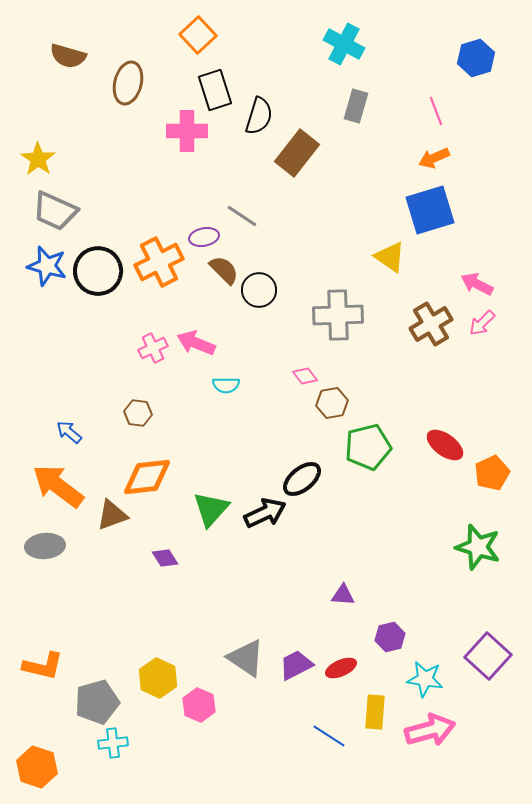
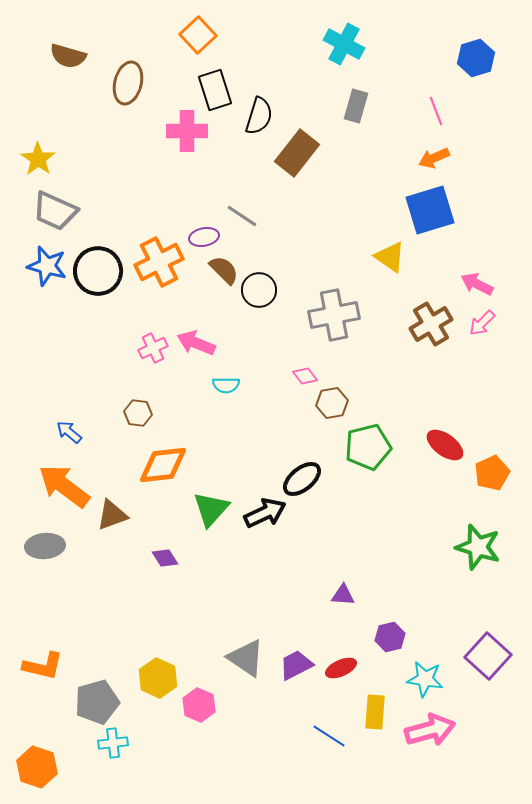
gray cross at (338, 315): moved 4 px left; rotated 9 degrees counterclockwise
orange diamond at (147, 477): moved 16 px right, 12 px up
orange arrow at (58, 486): moved 6 px right
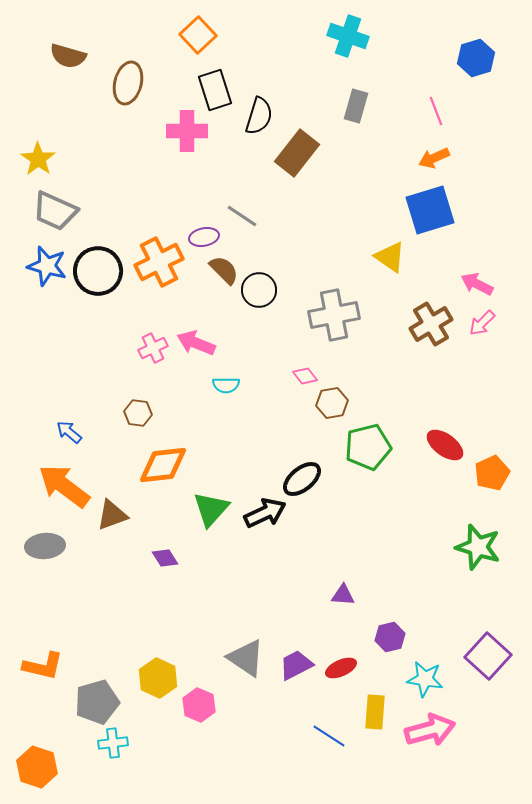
cyan cross at (344, 44): moved 4 px right, 8 px up; rotated 9 degrees counterclockwise
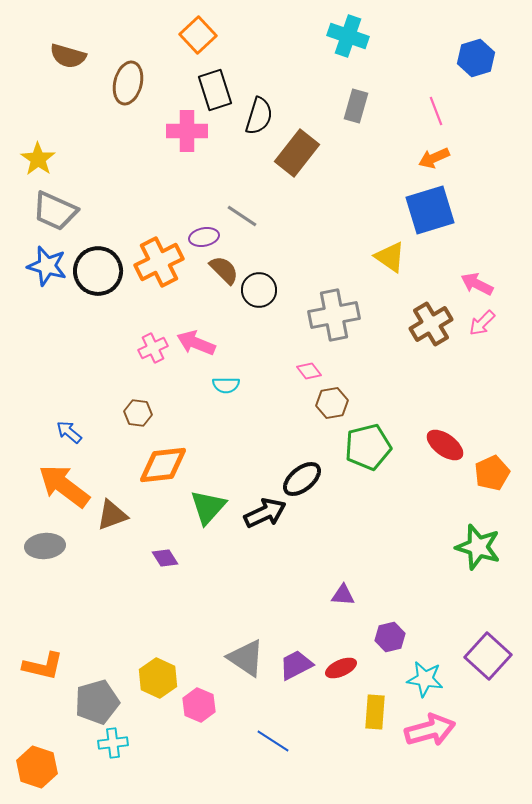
pink diamond at (305, 376): moved 4 px right, 5 px up
green triangle at (211, 509): moved 3 px left, 2 px up
blue line at (329, 736): moved 56 px left, 5 px down
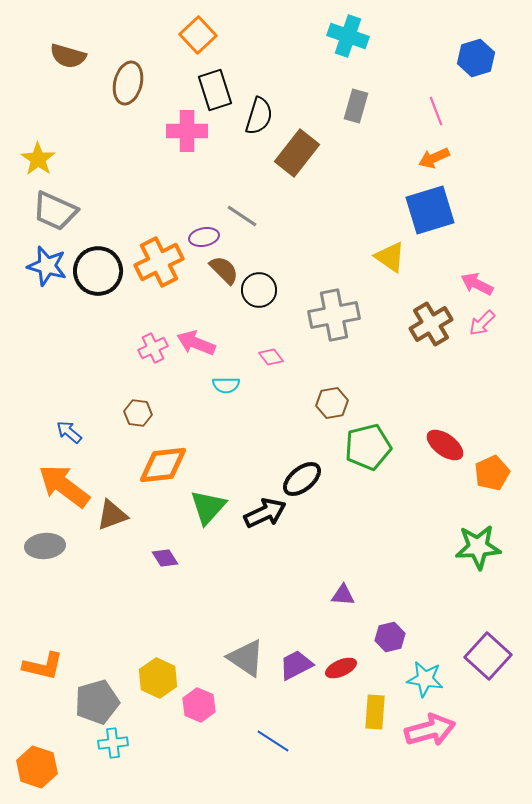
pink diamond at (309, 371): moved 38 px left, 14 px up
green star at (478, 547): rotated 21 degrees counterclockwise
